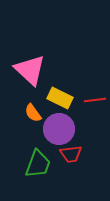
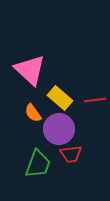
yellow rectangle: rotated 15 degrees clockwise
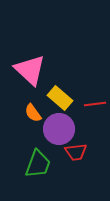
red line: moved 4 px down
red trapezoid: moved 5 px right, 2 px up
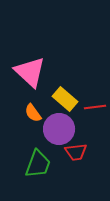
pink triangle: moved 2 px down
yellow rectangle: moved 5 px right, 1 px down
red line: moved 3 px down
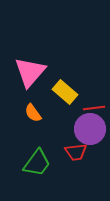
pink triangle: rotated 28 degrees clockwise
yellow rectangle: moved 7 px up
red line: moved 1 px left, 1 px down
purple circle: moved 31 px right
green trapezoid: moved 1 px left, 1 px up; rotated 16 degrees clockwise
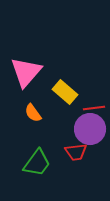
pink triangle: moved 4 px left
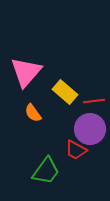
red line: moved 7 px up
red trapezoid: moved 2 px up; rotated 35 degrees clockwise
green trapezoid: moved 9 px right, 8 px down
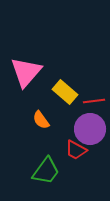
orange semicircle: moved 8 px right, 7 px down
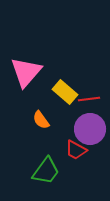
red line: moved 5 px left, 2 px up
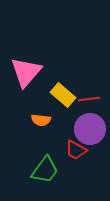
yellow rectangle: moved 2 px left, 3 px down
orange semicircle: rotated 48 degrees counterclockwise
green trapezoid: moved 1 px left, 1 px up
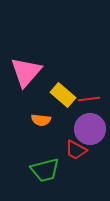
green trapezoid: rotated 40 degrees clockwise
